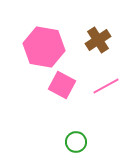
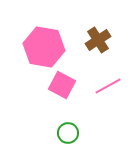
pink line: moved 2 px right
green circle: moved 8 px left, 9 px up
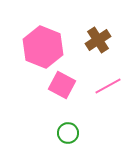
pink hexagon: moved 1 px left; rotated 12 degrees clockwise
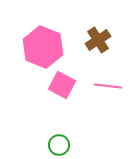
pink line: rotated 36 degrees clockwise
green circle: moved 9 px left, 12 px down
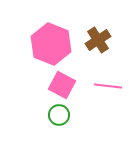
pink hexagon: moved 8 px right, 3 px up
green circle: moved 30 px up
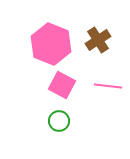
green circle: moved 6 px down
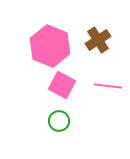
pink hexagon: moved 1 px left, 2 px down
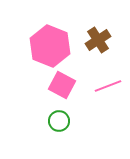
pink line: rotated 28 degrees counterclockwise
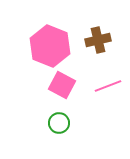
brown cross: rotated 20 degrees clockwise
green circle: moved 2 px down
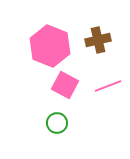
pink square: moved 3 px right
green circle: moved 2 px left
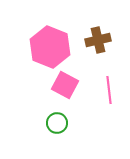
pink hexagon: moved 1 px down
pink line: moved 1 px right, 4 px down; rotated 76 degrees counterclockwise
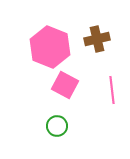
brown cross: moved 1 px left, 1 px up
pink line: moved 3 px right
green circle: moved 3 px down
